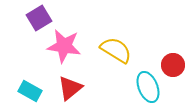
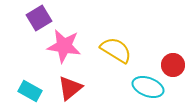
cyan ellipse: rotated 48 degrees counterclockwise
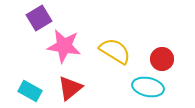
yellow semicircle: moved 1 px left, 1 px down
red circle: moved 11 px left, 6 px up
cyan ellipse: rotated 8 degrees counterclockwise
